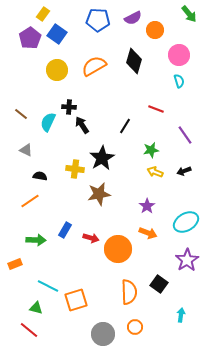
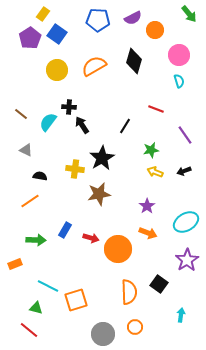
cyan semicircle at (48, 122): rotated 12 degrees clockwise
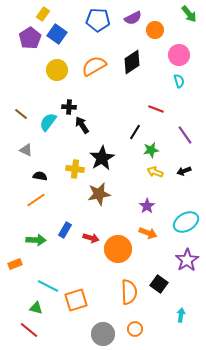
black diamond at (134, 61): moved 2 px left, 1 px down; rotated 40 degrees clockwise
black line at (125, 126): moved 10 px right, 6 px down
orange line at (30, 201): moved 6 px right, 1 px up
orange circle at (135, 327): moved 2 px down
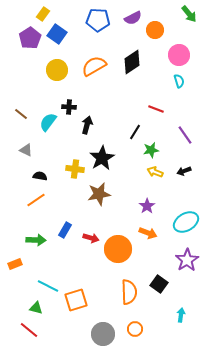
black arrow at (82, 125): moved 5 px right; rotated 48 degrees clockwise
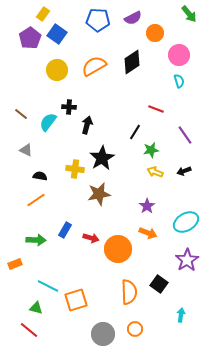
orange circle at (155, 30): moved 3 px down
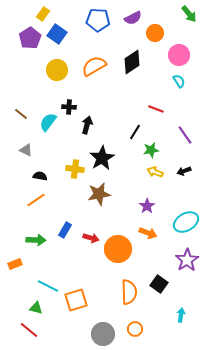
cyan semicircle at (179, 81): rotated 16 degrees counterclockwise
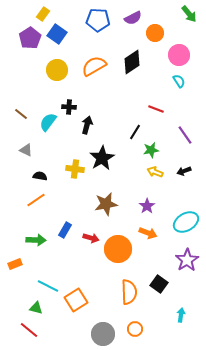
brown star at (99, 194): moved 7 px right, 10 px down
orange square at (76, 300): rotated 15 degrees counterclockwise
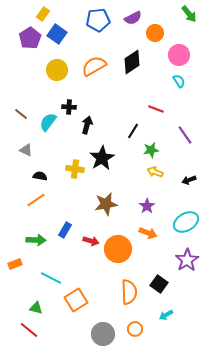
blue pentagon at (98, 20): rotated 10 degrees counterclockwise
black line at (135, 132): moved 2 px left, 1 px up
black arrow at (184, 171): moved 5 px right, 9 px down
red arrow at (91, 238): moved 3 px down
cyan line at (48, 286): moved 3 px right, 8 px up
cyan arrow at (181, 315): moved 15 px left; rotated 128 degrees counterclockwise
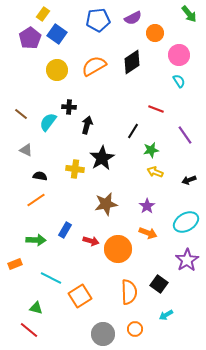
orange square at (76, 300): moved 4 px right, 4 px up
